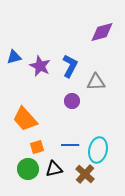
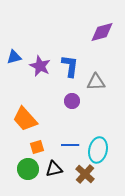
blue L-shape: rotated 20 degrees counterclockwise
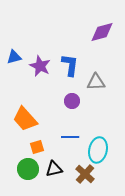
blue L-shape: moved 1 px up
blue line: moved 8 px up
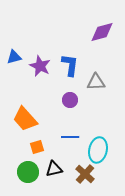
purple circle: moved 2 px left, 1 px up
green circle: moved 3 px down
